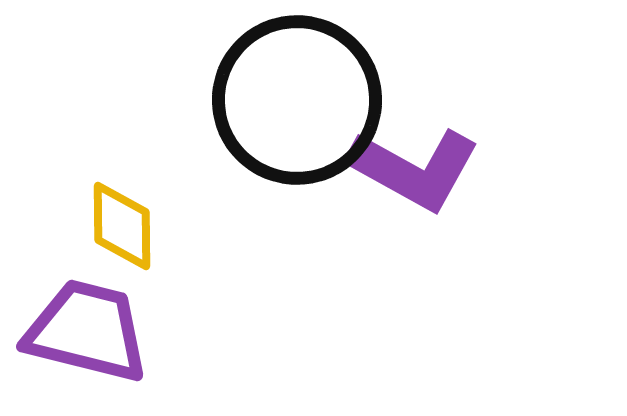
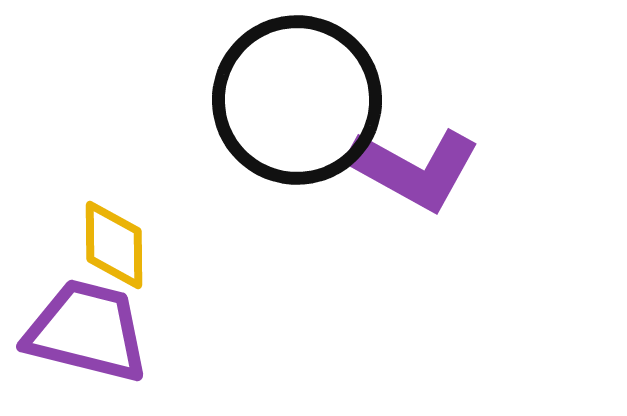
yellow diamond: moved 8 px left, 19 px down
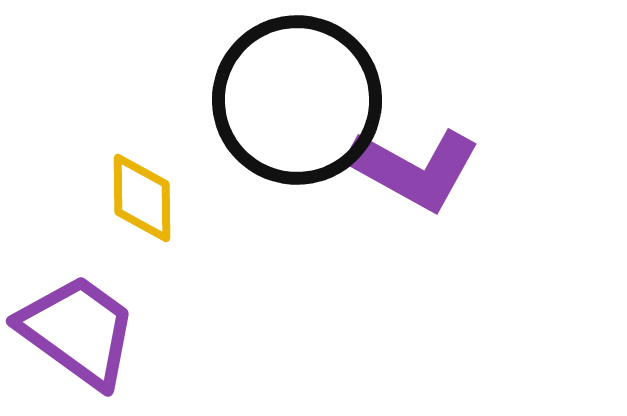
yellow diamond: moved 28 px right, 47 px up
purple trapezoid: moved 9 px left; rotated 22 degrees clockwise
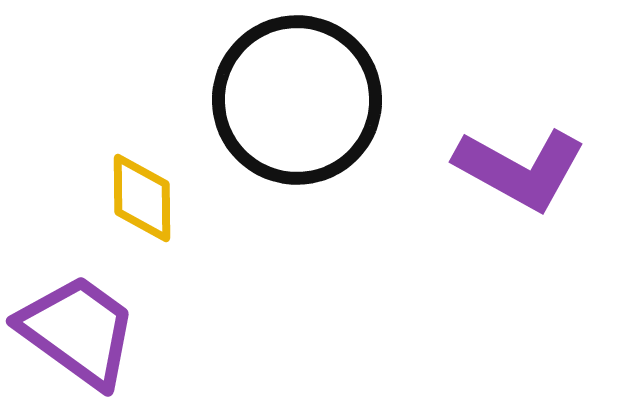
purple L-shape: moved 106 px right
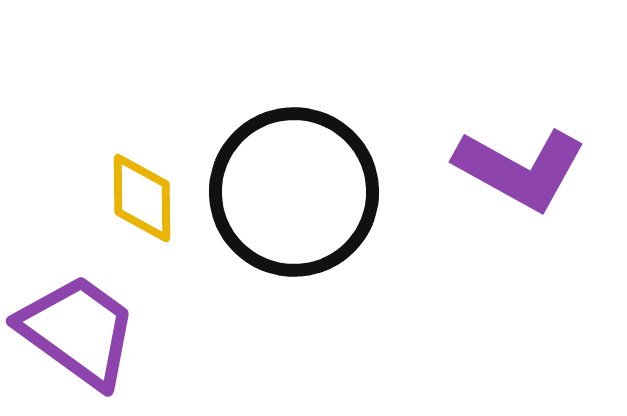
black circle: moved 3 px left, 92 px down
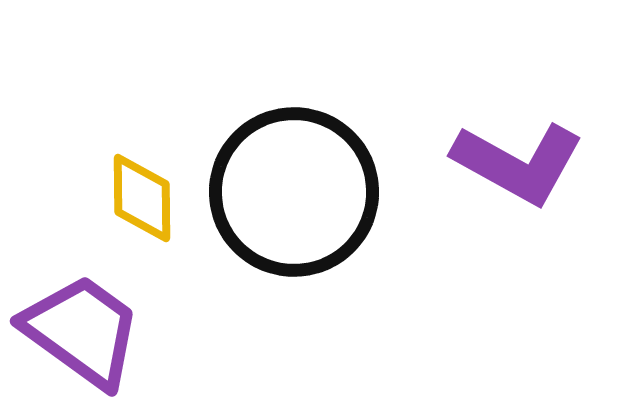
purple L-shape: moved 2 px left, 6 px up
purple trapezoid: moved 4 px right
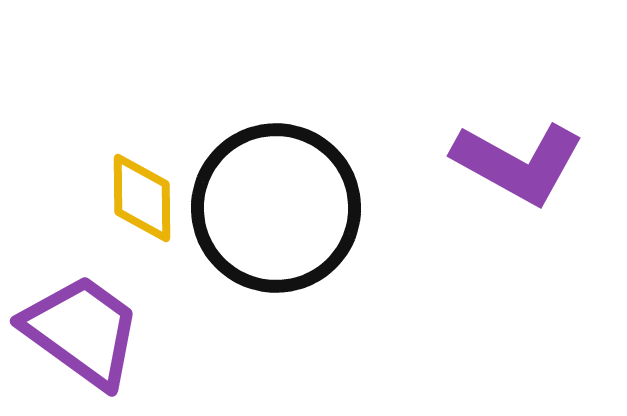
black circle: moved 18 px left, 16 px down
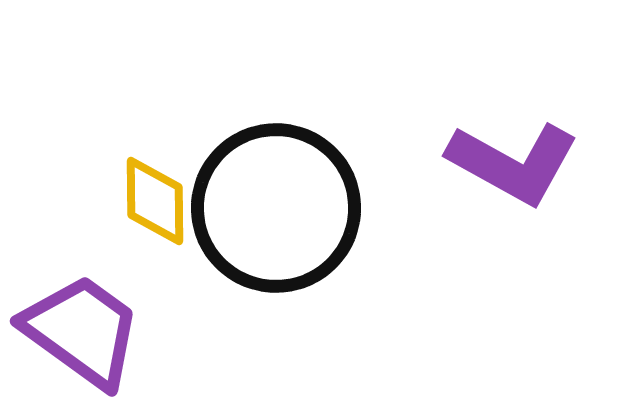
purple L-shape: moved 5 px left
yellow diamond: moved 13 px right, 3 px down
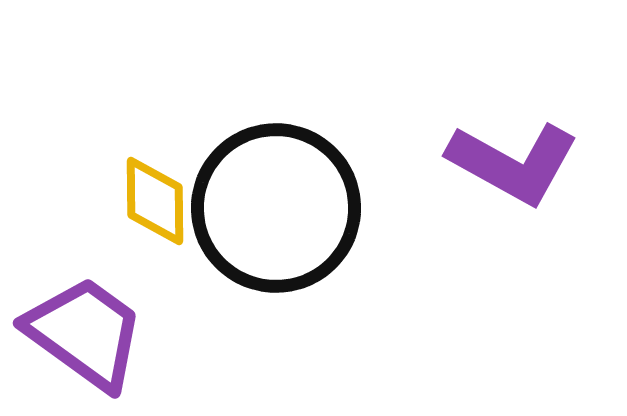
purple trapezoid: moved 3 px right, 2 px down
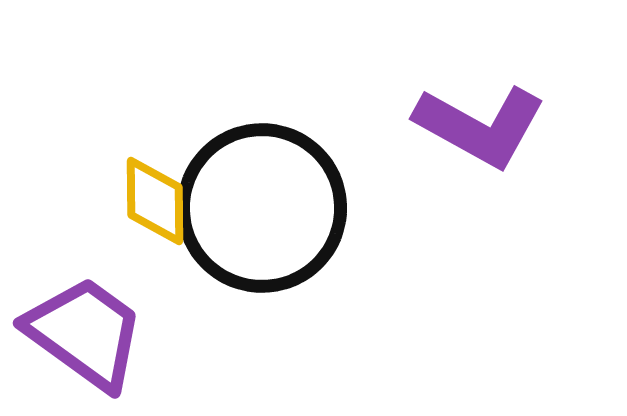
purple L-shape: moved 33 px left, 37 px up
black circle: moved 14 px left
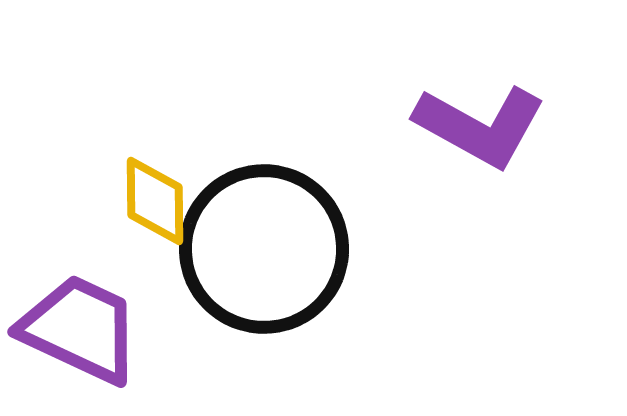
black circle: moved 2 px right, 41 px down
purple trapezoid: moved 5 px left, 4 px up; rotated 11 degrees counterclockwise
